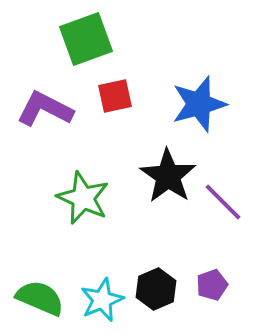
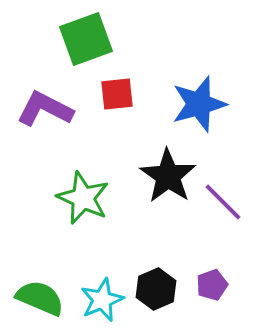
red square: moved 2 px right, 2 px up; rotated 6 degrees clockwise
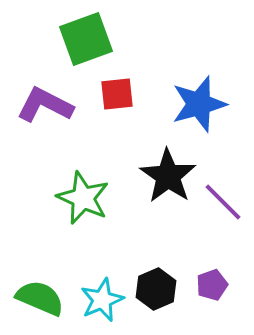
purple L-shape: moved 4 px up
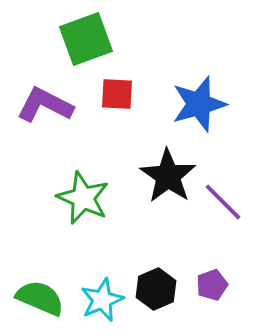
red square: rotated 9 degrees clockwise
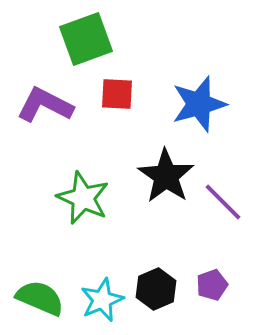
black star: moved 2 px left
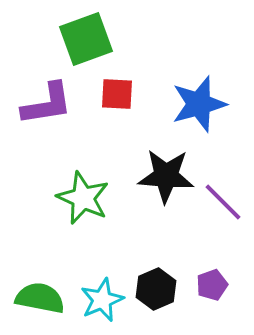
purple L-shape: moved 2 px right, 1 px up; rotated 144 degrees clockwise
black star: rotated 30 degrees counterclockwise
green semicircle: rotated 12 degrees counterclockwise
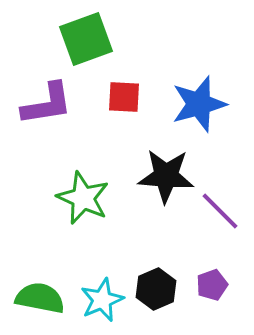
red square: moved 7 px right, 3 px down
purple line: moved 3 px left, 9 px down
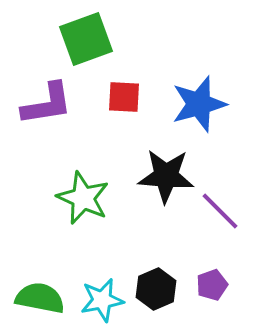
cyan star: rotated 12 degrees clockwise
